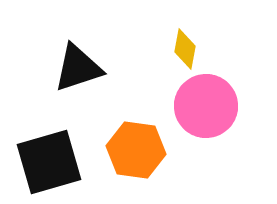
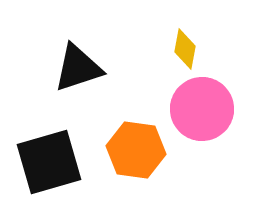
pink circle: moved 4 px left, 3 px down
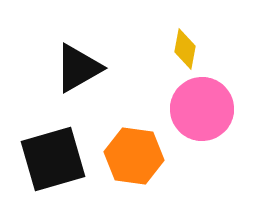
black triangle: rotated 12 degrees counterclockwise
orange hexagon: moved 2 px left, 6 px down
black square: moved 4 px right, 3 px up
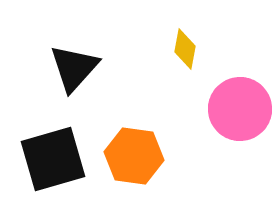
black triangle: moved 4 px left; rotated 18 degrees counterclockwise
pink circle: moved 38 px right
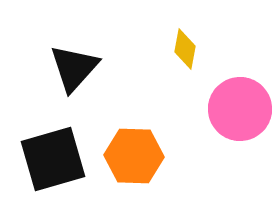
orange hexagon: rotated 6 degrees counterclockwise
